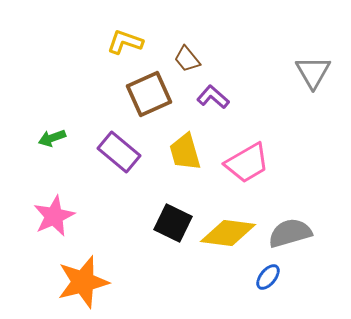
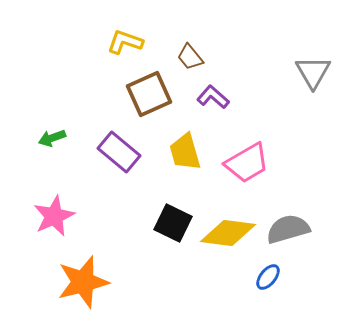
brown trapezoid: moved 3 px right, 2 px up
gray semicircle: moved 2 px left, 4 px up
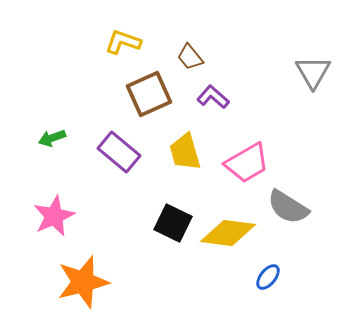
yellow L-shape: moved 2 px left
gray semicircle: moved 22 px up; rotated 132 degrees counterclockwise
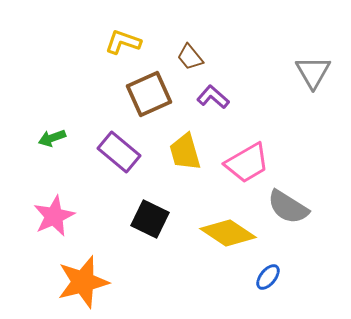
black square: moved 23 px left, 4 px up
yellow diamond: rotated 26 degrees clockwise
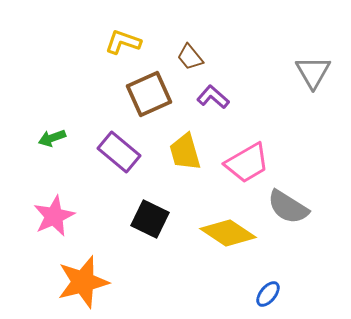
blue ellipse: moved 17 px down
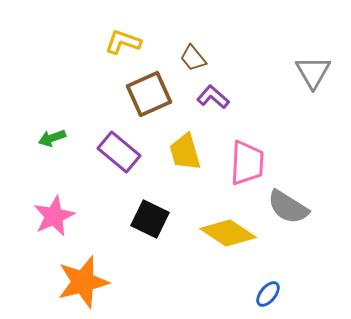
brown trapezoid: moved 3 px right, 1 px down
pink trapezoid: rotated 57 degrees counterclockwise
